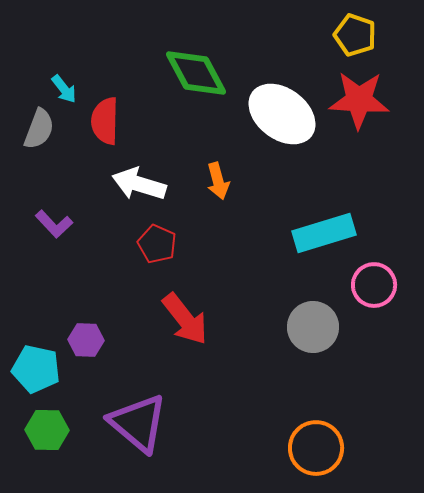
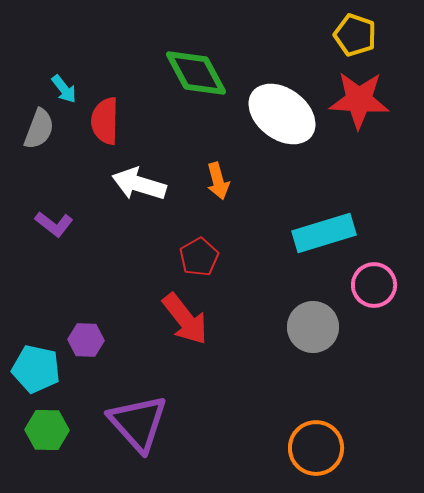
purple L-shape: rotated 9 degrees counterclockwise
red pentagon: moved 42 px right, 13 px down; rotated 18 degrees clockwise
purple triangle: rotated 8 degrees clockwise
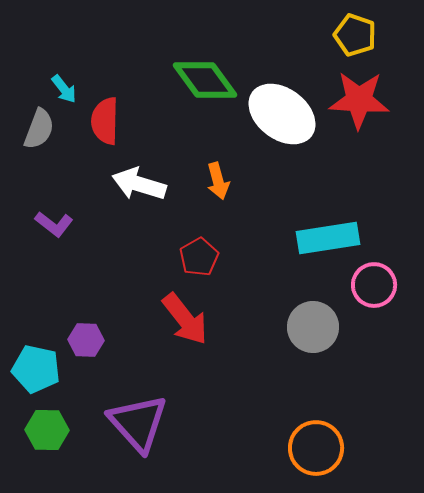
green diamond: moved 9 px right, 7 px down; rotated 8 degrees counterclockwise
cyan rectangle: moved 4 px right, 5 px down; rotated 8 degrees clockwise
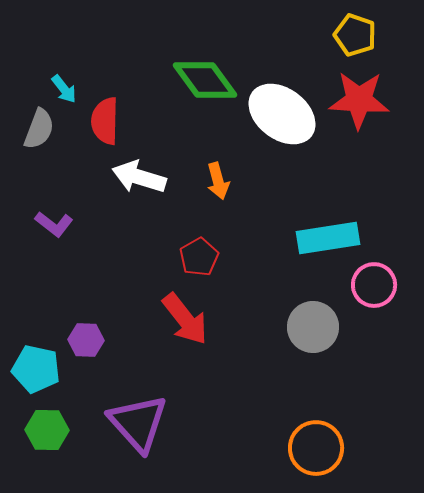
white arrow: moved 7 px up
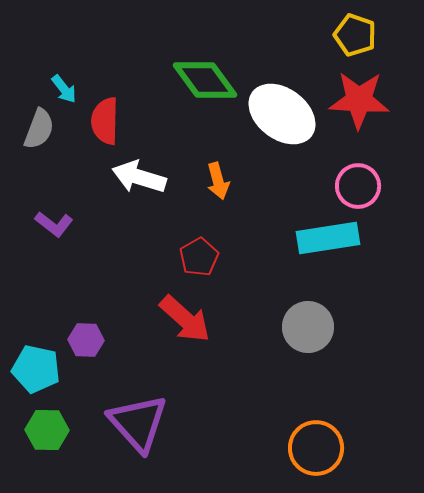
pink circle: moved 16 px left, 99 px up
red arrow: rotated 10 degrees counterclockwise
gray circle: moved 5 px left
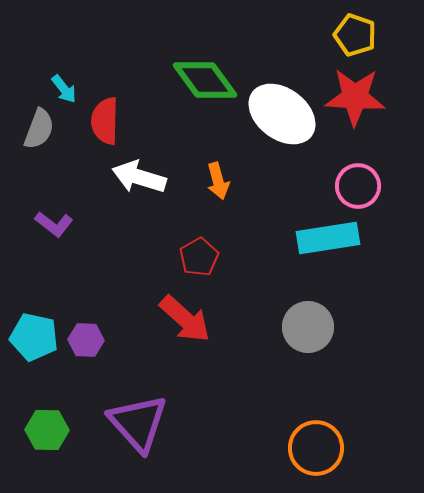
red star: moved 4 px left, 3 px up
cyan pentagon: moved 2 px left, 32 px up
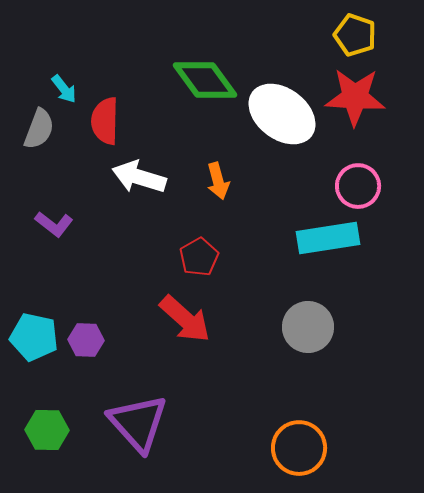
orange circle: moved 17 px left
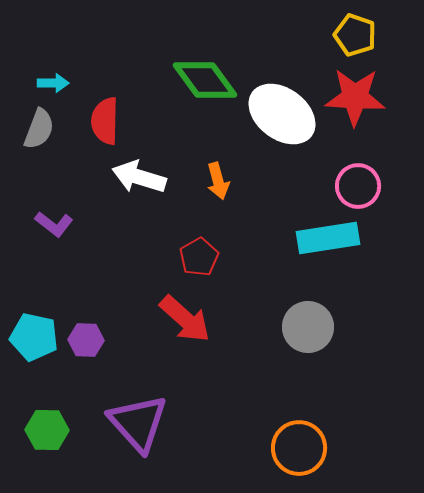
cyan arrow: moved 11 px left, 6 px up; rotated 52 degrees counterclockwise
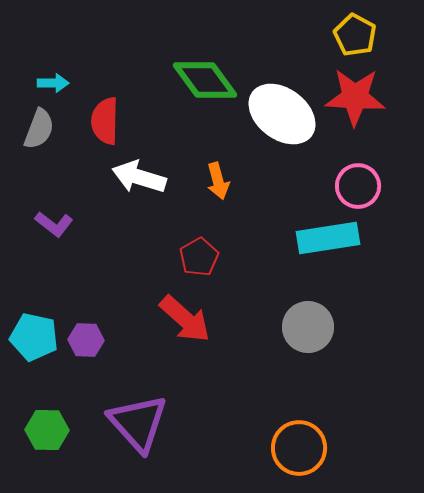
yellow pentagon: rotated 9 degrees clockwise
